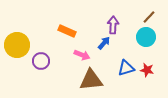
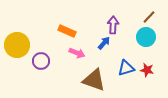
pink arrow: moved 5 px left, 2 px up
brown triangle: moved 3 px right; rotated 25 degrees clockwise
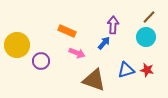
blue triangle: moved 2 px down
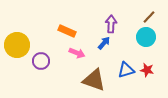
purple arrow: moved 2 px left, 1 px up
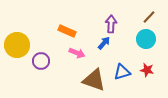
cyan circle: moved 2 px down
blue triangle: moved 4 px left, 2 px down
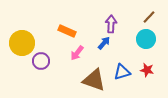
yellow circle: moved 5 px right, 2 px up
pink arrow: rotated 105 degrees clockwise
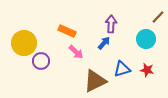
brown line: moved 9 px right
yellow circle: moved 2 px right
pink arrow: moved 1 px left, 1 px up; rotated 84 degrees counterclockwise
blue triangle: moved 3 px up
brown triangle: moved 1 px right, 1 px down; rotated 45 degrees counterclockwise
